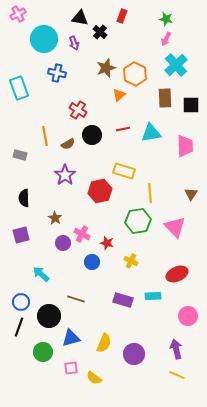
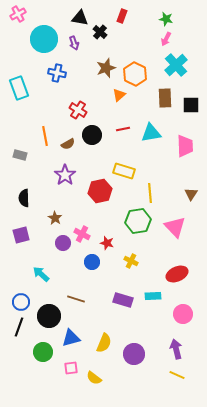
pink circle at (188, 316): moved 5 px left, 2 px up
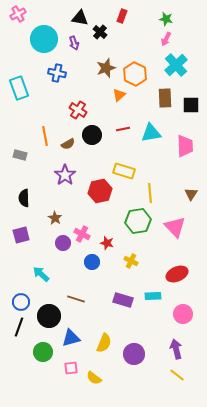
yellow line at (177, 375): rotated 14 degrees clockwise
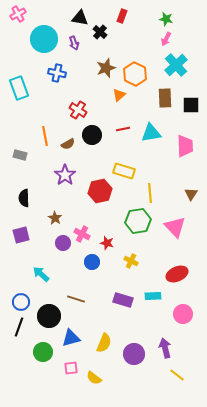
purple arrow at (176, 349): moved 11 px left, 1 px up
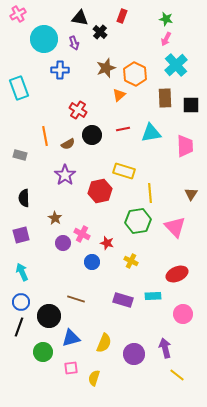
blue cross at (57, 73): moved 3 px right, 3 px up; rotated 12 degrees counterclockwise
cyan arrow at (41, 274): moved 19 px left, 2 px up; rotated 24 degrees clockwise
yellow semicircle at (94, 378): rotated 70 degrees clockwise
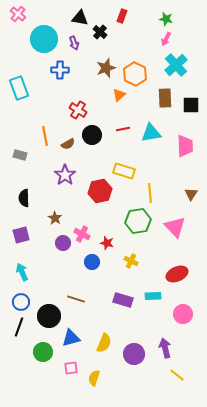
pink cross at (18, 14): rotated 21 degrees counterclockwise
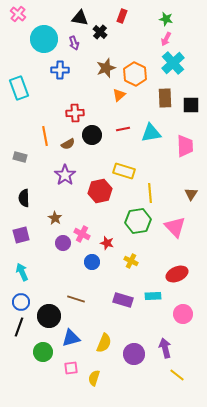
cyan cross at (176, 65): moved 3 px left, 2 px up
red cross at (78, 110): moved 3 px left, 3 px down; rotated 36 degrees counterclockwise
gray rectangle at (20, 155): moved 2 px down
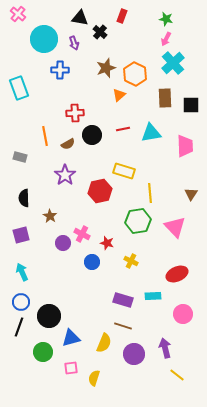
brown star at (55, 218): moved 5 px left, 2 px up
brown line at (76, 299): moved 47 px right, 27 px down
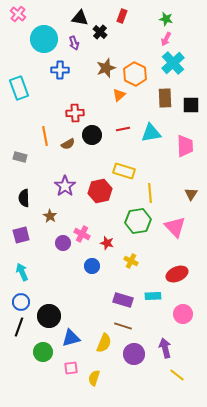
purple star at (65, 175): moved 11 px down
blue circle at (92, 262): moved 4 px down
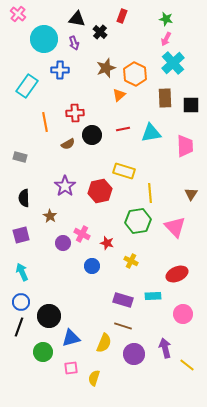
black triangle at (80, 18): moved 3 px left, 1 px down
cyan rectangle at (19, 88): moved 8 px right, 2 px up; rotated 55 degrees clockwise
orange line at (45, 136): moved 14 px up
yellow line at (177, 375): moved 10 px right, 10 px up
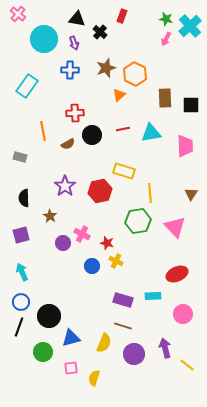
cyan cross at (173, 63): moved 17 px right, 37 px up
blue cross at (60, 70): moved 10 px right
orange line at (45, 122): moved 2 px left, 9 px down
yellow cross at (131, 261): moved 15 px left
